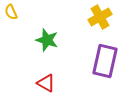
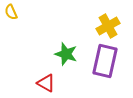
yellow cross: moved 8 px right, 9 px down
green star: moved 19 px right, 14 px down
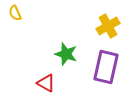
yellow semicircle: moved 4 px right, 1 px down
purple rectangle: moved 1 px right, 6 px down
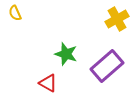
yellow cross: moved 9 px right, 7 px up
purple rectangle: moved 1 px right, 1 px up; rotated 36 degrees clockwise
red triangle: moved 2 px right
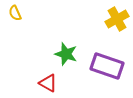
purple rectangle: rotated 60 degrees clockwise
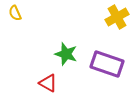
yellow cross: moved 2 px up
purple rectangle: moved 2 px up
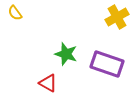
yellow semicircle: rotated 14 degrees counterclockwise
